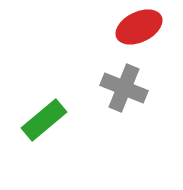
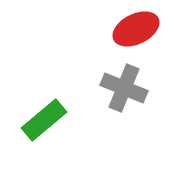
red ellipse: moved 3 px left, 2 px down
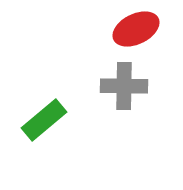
gray cross: moved 2 px up; rotated 21 degrees counterclockwise
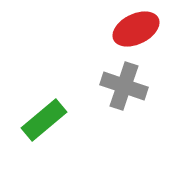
gray cross: rotated 18 degrees clockwise
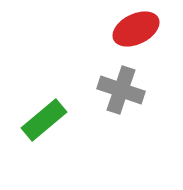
gray cross: moved 3 px left, 4 px down
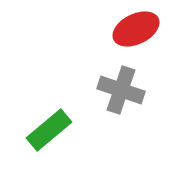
green rectangle: moved 5 px right, 10 px down
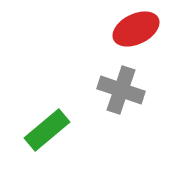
green rectangle: moved 2 px left
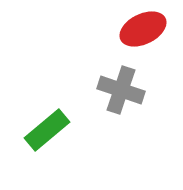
red ellipse: moved 7 px right
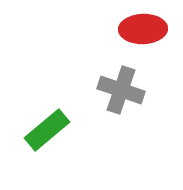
red ellipse: rotated 24 degrees clockwise
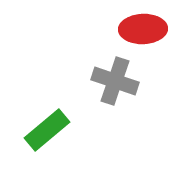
gray cross: moved 6 px left, 9 px up
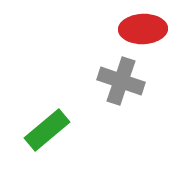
gray cross: moved 6 px right
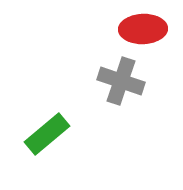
green rectangle: moved 4 px down
